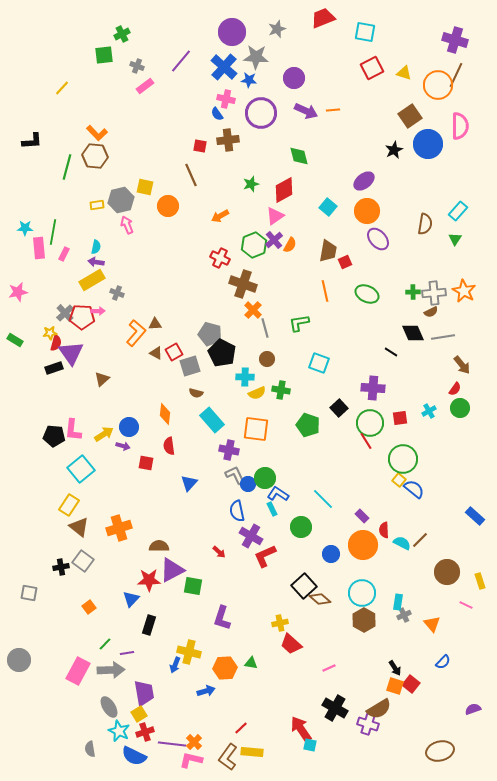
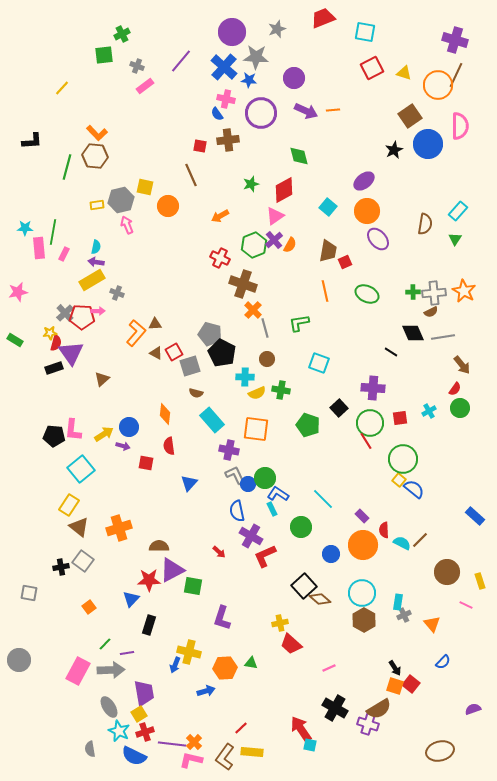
brown L-shape at (228, 757): moved 3 px left
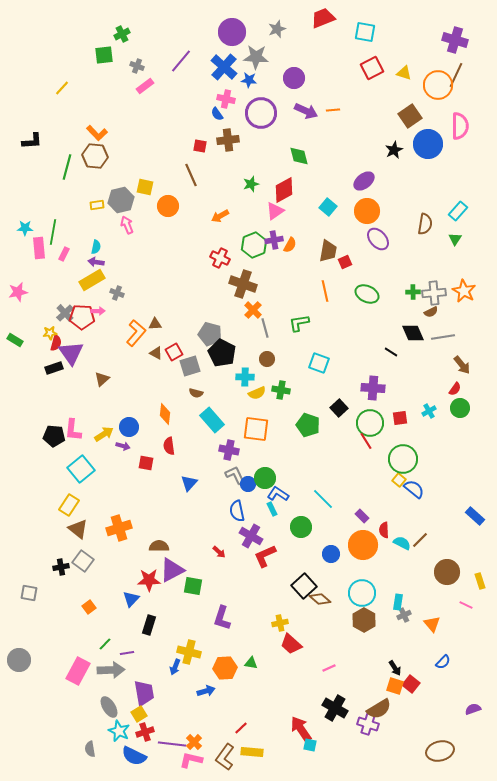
pink triangle at (275, 216): moved 5 px up
purple cross at (274, 240): rotated 30 degrees clockwise
brown triangle at (79, 527): moved 1 px left, 2 px down
blue arrow at (175, 665): moved 2 px down
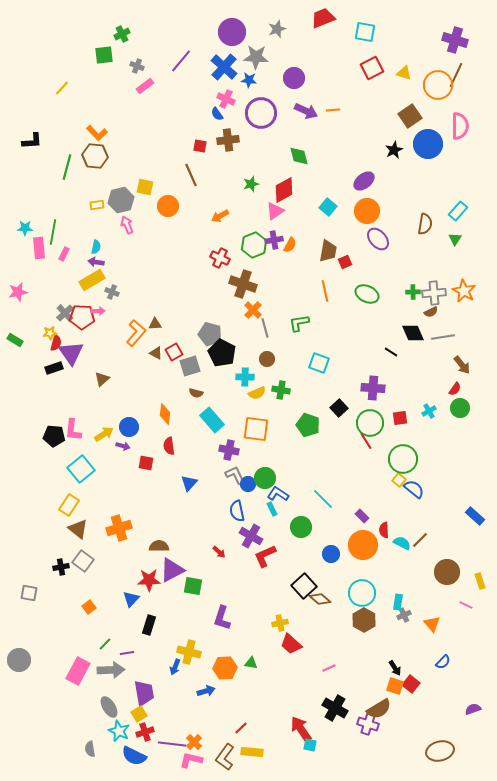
pink cross at (226, 99): rotated 12 degrees clockwise
gray cross at (117, 293): moved 5 px left, 1 px up
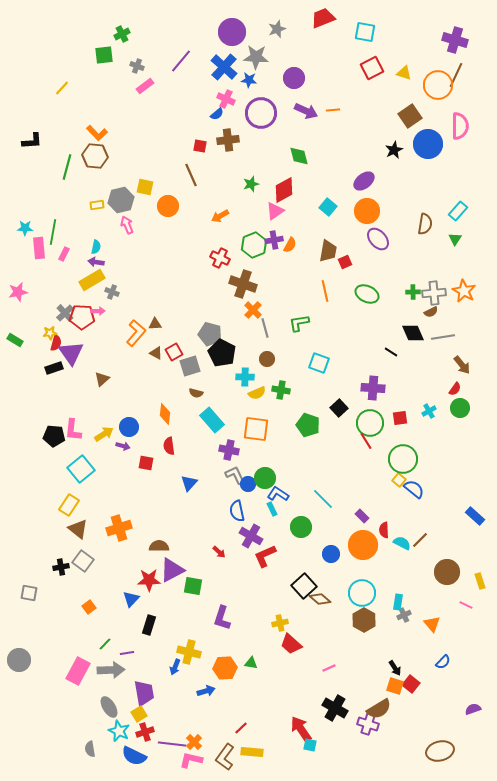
blue semicircle at (217, 114): rotated 96 degrees counterclockwise
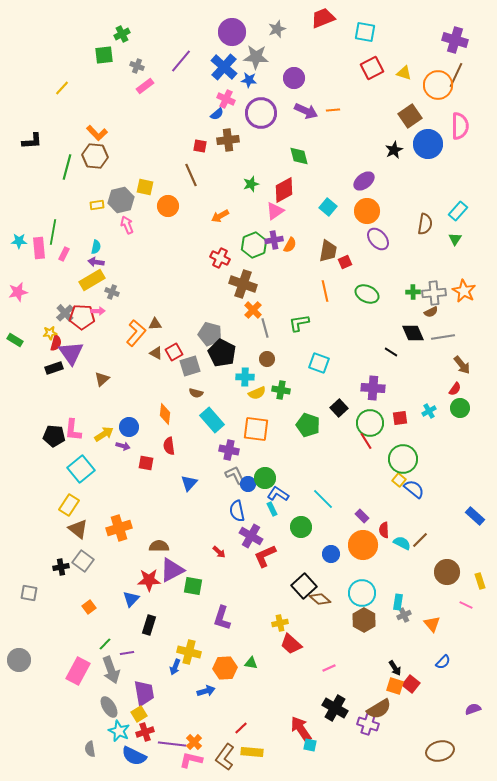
cyan star at (25, 228): moved 6 px left, 13 px down
gray arrow at (111, 670): rotated 72 degrees clockwise
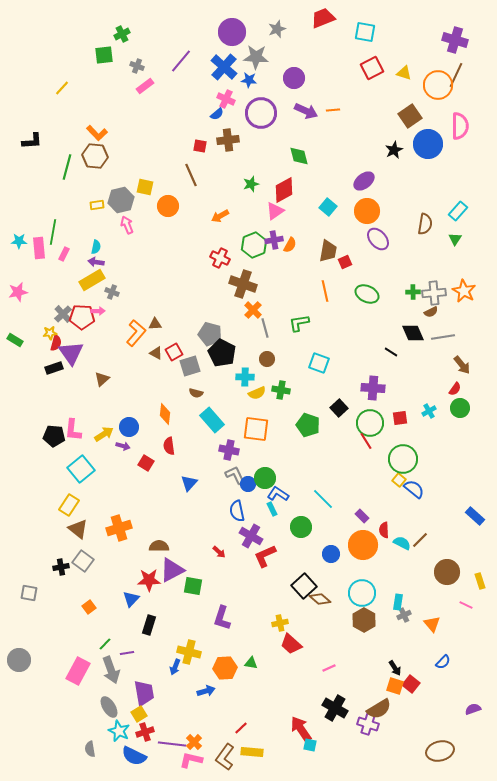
gray cross at (65, 313): moved 2 px left, 1 px down
red square at (146, 463): rotated 21 degrees clockwise
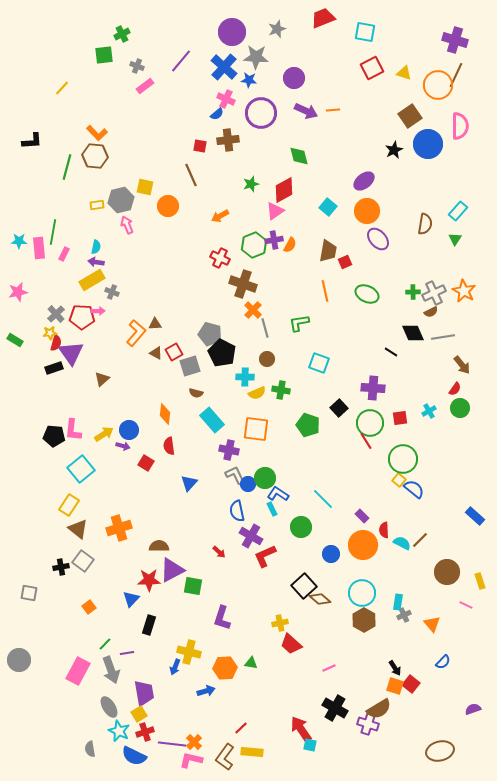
gray cross at (434, 293): rotated 20 degrees counterclockwise
gray cross at (63, 314): moved 7 px left
blue circle at (129, 427): moved 3 px down
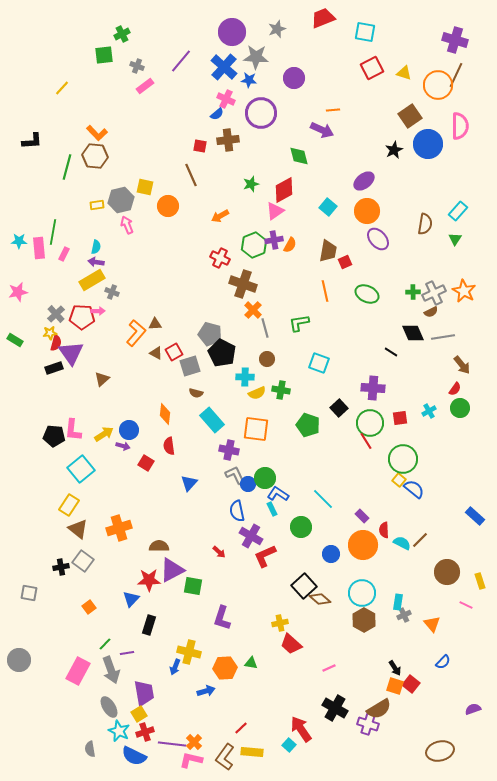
purple arrow at (306, 111): moved 16 px right, 19 px down
cyan square at (310, 745): moved 21 px left; rotated 32 degrees clockwise
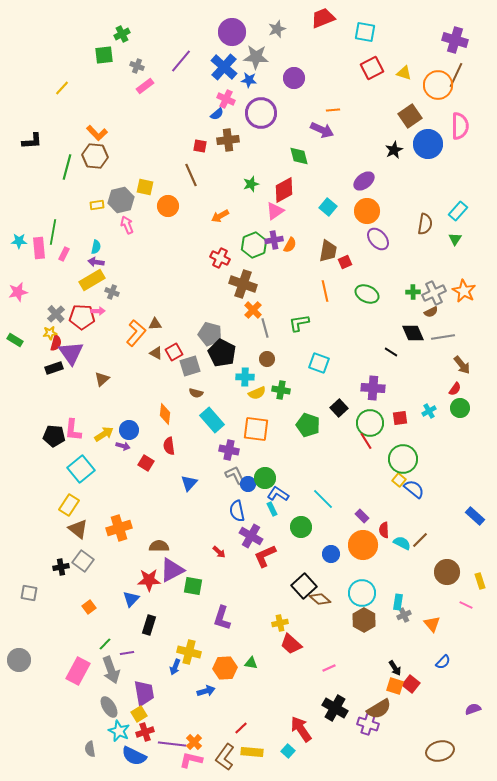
cyan square at (289, 745): moved 1 px left, 6 px down
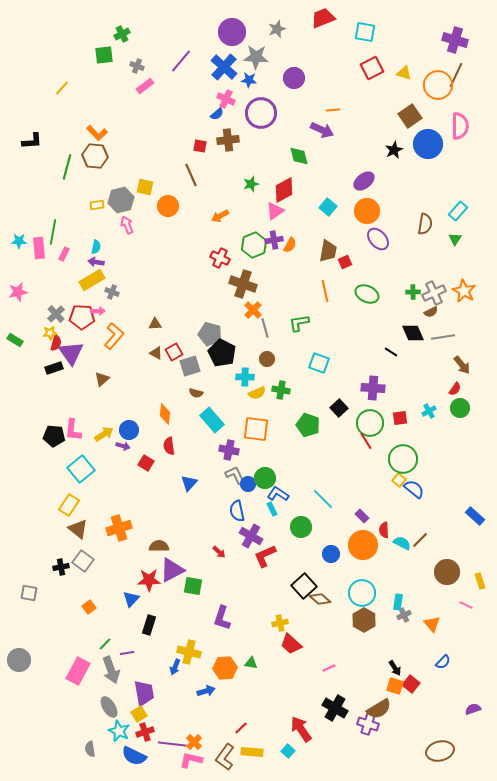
orange L-shape at (136, 333): moved 22 px left, 3 px down
